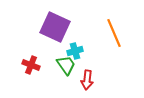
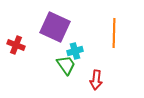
orange line: rotated 24 degrees clockwise
red cross: moved 15 px left, 20 px up
red arrow: moved 9 px right
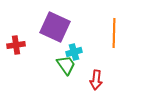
red cross: rotated 30 degrees counterclockwise
cyan cross: moved 1 px left, 1 px down
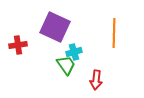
red cross: moved 2 px right
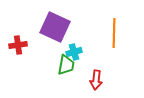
green trapezoid: rotated 45 degrees clockwise
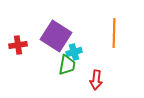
purple square: moved 1 px right, 9 px down; rotated 8 degrees clockwise
green trapezoid: moved 1 px right
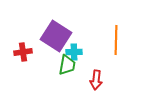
orange line: moved 2 px right, 7 px down
red cross: moved 5 px right, 7 px down
cyan cross: rotated 14 degrees clockwise
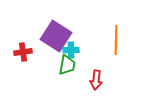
cyan cross: moved 3 px left, 2 px up
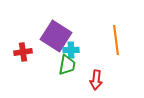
orange line: rotated 8 degrees counterclockwise
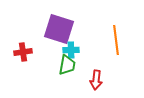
purple square: moved 3 px right, 7 px up; rotated 16 degrees counterclockwise
